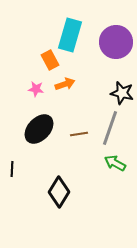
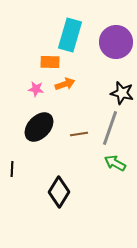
orange rectangle: moved 2 px down; rotated 60 degrees counterclockwise
black ellipse: moved 2 px up
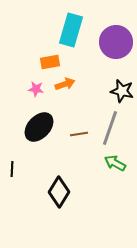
cyan rectangle: moved 1 px right, 5 px up
orange rectangle: rotated 12 degrees counterclockwise
black star: moved 2 px up
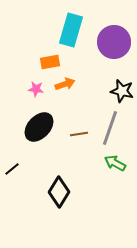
purple circle: moved 2 px left
black line: rotated 49 degrees clockwise
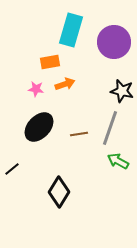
green arrow: moved 3 px right, 2 px up
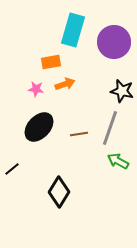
cyan rectangle: moved 2 px right
orange rectangle: moved 1 px right
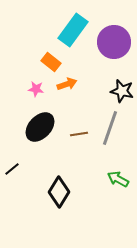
cyan rectangle: rotated 20 degrees clockwise
orange rectangle: rotated 48 degrees clockwise
orange arrow: moved 2 px right
black ellipse: moved 1 px right
green arrow: moved 18 px down
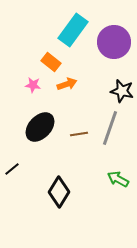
pink star: moved 3 px left, 4 px up
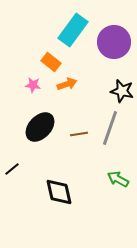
black diamond: rotated 44 degrees counterclockwise
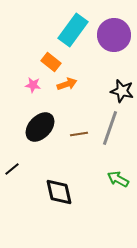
purple circle: moved 7 px up
